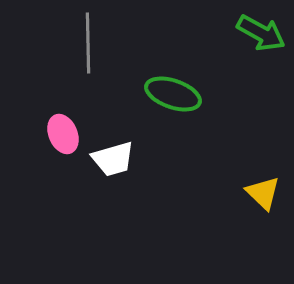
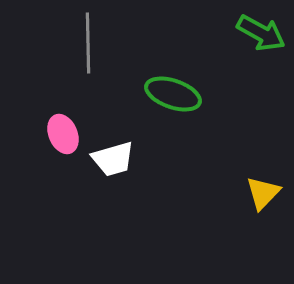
yellow triangle: rotated 30 degrees clockwise
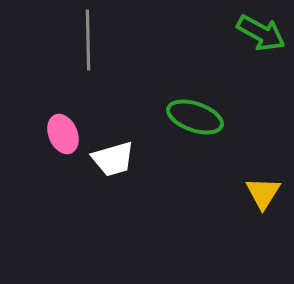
gray line: moved 3 px up
green ellipse: moved 22 px right, 23 px down
yellow triangle: rotated 12 degrees counterclockwise
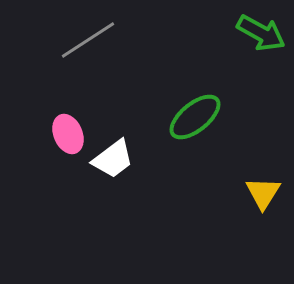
gray line: rotated 58 degrees clockwise
green ellipse: rotated 58 degrees counterclockwise
pink ellipse: moved 5 px right
white trapezoid: rotated 21 degrees counterclockwise
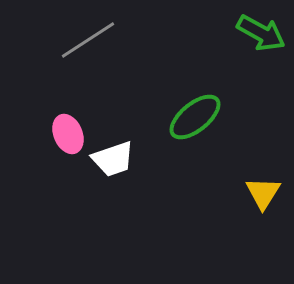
white trapezoid: rotated 18 degrees clockwise
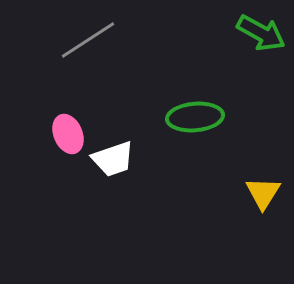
green ellipse: rotated 34 degrees clockwise
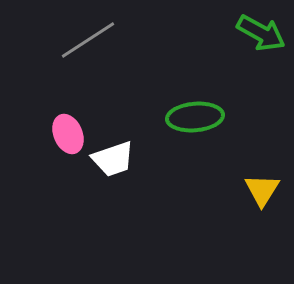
yellow triangle: moved 1 px left, 3 px up
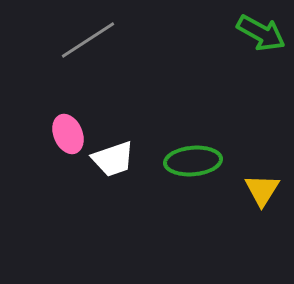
green ellipse: moved 2 px left, 44 px down
